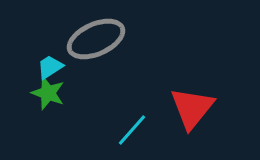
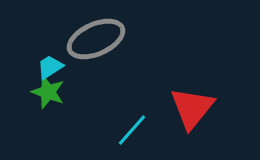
green star: moved 1 px up
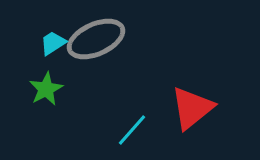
cyan trapezoid: moved 3 px right, 24 px up
green star: moved 2 px left, 3 px up; rotated 24 degrees clockwise
red triangle: rotated 12 degrees clockwise
